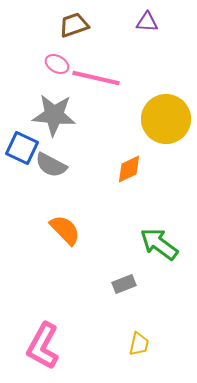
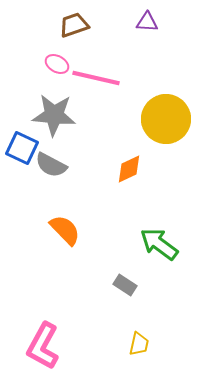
gray rectangle: moved 1 px right, 1 px down; rotated 55 degrees clockwise
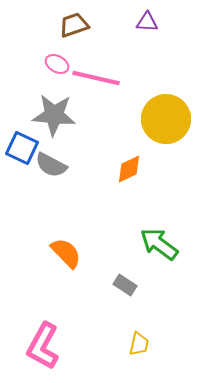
orange semicircle: moved 1 px right, 23 px down
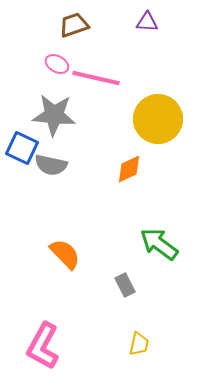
yellow circle: moved 8 px left
gray semicircle: rotated 16 degrees counterclockwise
orange semicircle: moved 1 px left, 1 px down
gray rectangle: rotated 30 degrees clockwise
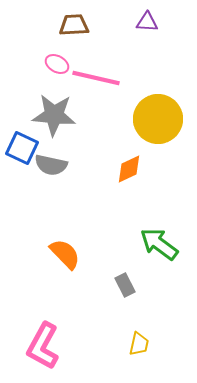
brown trapezoid: rotated 16 degrees clockwise
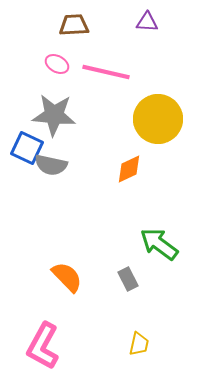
pink line: moved 10 px right, 6 px up
blue square: moved 5 px right
orange semicircle: moved 2 px right, 23 px down
gray rectangle: moved 3 px right, 6 px up
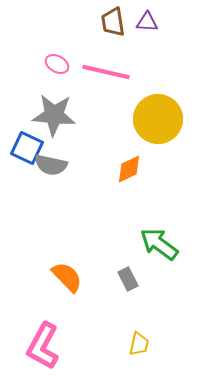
brown trapezoid: moved 39 px right, 3 px up; rotated 96 degrees counterclockwise
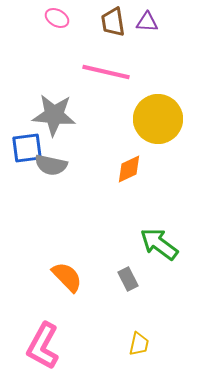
pink ellipse: moved 46 px up
blue square: rotated 32 degrees counterclockwise
